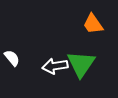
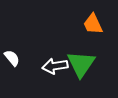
orange trapezoid: rotated 10 degrees clockwise
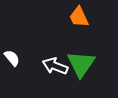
orange trapezoid: moved 14 px left, 7 px up
white arrow: rotated 30 degrees clockwise
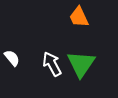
white arrow: moved 3 px left, 2 px up; rotated 40 degrees clockwise
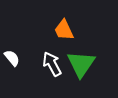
orange trapezoid: moved 15 px left, 13 px down
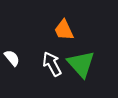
green triangle: rotated 16 degrees counterclockwise
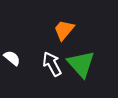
orange trapezoid: rotated 65 degrees clockwise
white semicircle: rotated 12 degrees counterclockwise
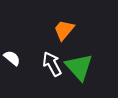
green triangle: moved 2 px left, 3 px down
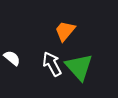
orange trapezoid: moved 1 px right, 1 px down
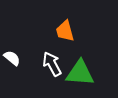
orange trapezoid: rotated 55 degrees counterclockwise
green triangle: moved 1 px right, 6 px down; rotated 44 degrees counterclockwise
